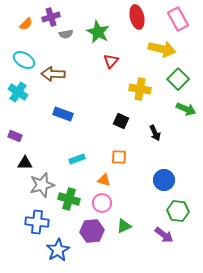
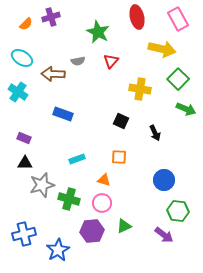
gray semicircle: moved 12 px right, 27 px down
cyan ellipse: moved 2 px left, 2 px up
purple rectangle: moved 9 px right, 2 px down
blue cross: moved 13 px left, 12 px down; rotated 20 degrees counterclockwise
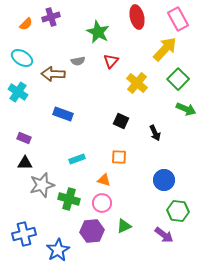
yellow arrow: moved 3 px right; rotated 60 degrees counterclockwise
yellow cross: moved 3 px left, 6 px up; rotated 30 degrees clockwise
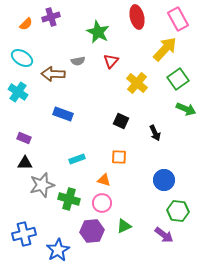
green square: rotated 10 degrees clockwise
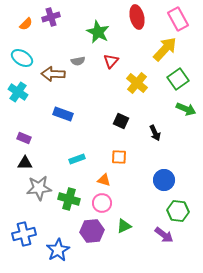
gray star: moved 3 px left, 3 px down; rotated 10 degrees clockwise
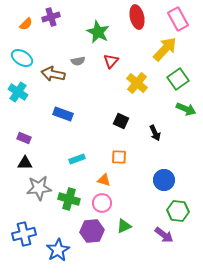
brown arrow: rotated 10 degrees clockwise
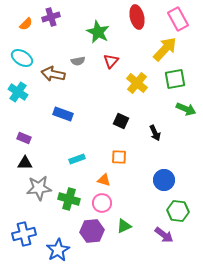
green square: moved 3 px left; rotated 25 degrees clockwise
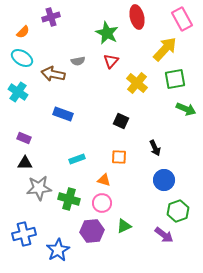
pink rectangle: moved 4 px right
orange semicircle: moved 3 px left, 8 px down
green star: moved 9 px right, 1 px down
black arrow: moved 15 px down
green hexagon: rotated 25 degrees counterclockwise
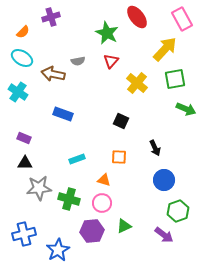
red ellipse: rotated 25 degrees counterclockwise
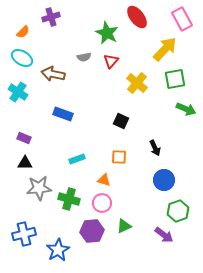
gray semicircle: moved 6 px right, 4 px up
